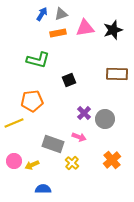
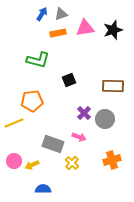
brown rectangle: moved 4 px left, 12 px down
orange cross: rotated 24 degrees clockwise
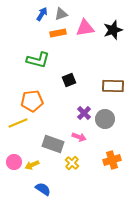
yellow line: moved 4 px right
pink circle: moved 1 px down
blue semicircle: rotated 35 degrees clockwise
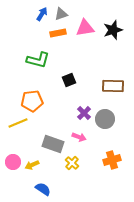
pink circle: moved 1 px left
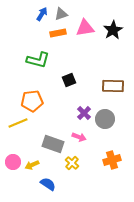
black star: rotated 12 degrees counterclockwise
blue semicircle: moved 5 px right, 5 px up
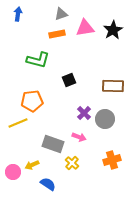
blue arrow: moved 24 px left; rotated 24 degrees counterclockwise
orange rectangle: moved 1 px left, 1 px down
pink circle: moved 10 px down
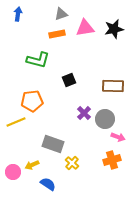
black star: moved 1 px right, 1 px up; rotated 18 degrees clockwise
yellow line: moved 2 px left, 1 px up
pink arrow: moved 39 px right
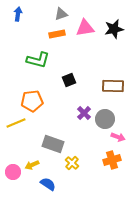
yellow line: moved 1 px down
